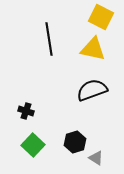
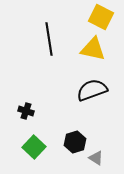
green square: moved 1 px right, 2 px down
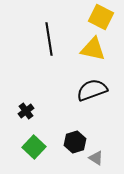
black cross: rotated 35 degrees clockwise
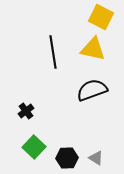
black line: moved 4 px right, 13 px down
black hexagon: moved 8 px left, 16 px down; rotated 15 degrees clockwise
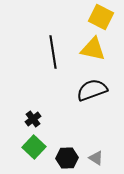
black cross: moved 7 px right, 8 px down
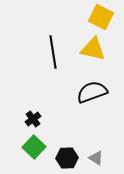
black semicircle: moved 2 px down
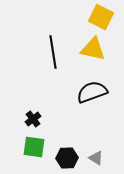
green square: rotated 35 degrees counterclockwise
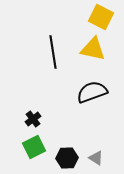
green square: rotated 35 degrees counterclockwise
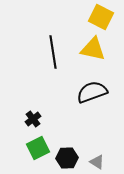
green square: moved 4 px right, 1 px down
gray triangle: moved 1 px right, 4 px down
